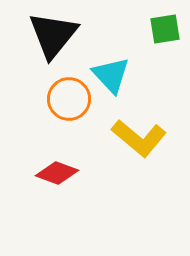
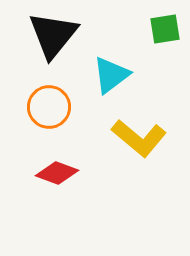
cyan triangle: rotated 36 degrees clockwise
orange circle: moved 20 px left, 8 px down
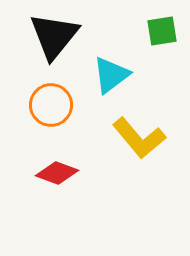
green square: moved 3 px left, 2 px down
black triangle: moved 1 px right, 1 px down
orange circle: moved 2 px right, 2 px up
yellow L-shape: rotated 10 degrees clockwise
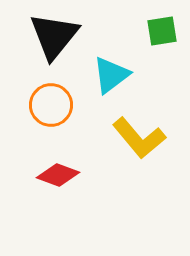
red diamond: moved 1 px right, 2 px down
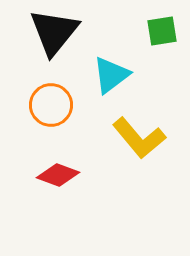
black triangle: moved 4 px up
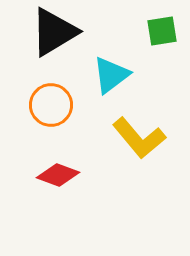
black triangle: rotated 20 degrees clockwise
